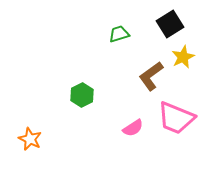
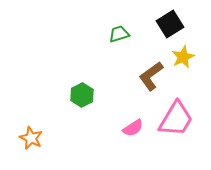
pink trapezoid: moved 1 px down; rotated 81 degrees counterclockwise
orange star: moved 1 px right, 1 px up
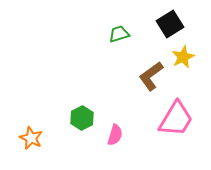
green hexagon: moved 23 px down
pink semicircle: moved 18 px left, 7 px down; rotated 40 degrees counterclockwise
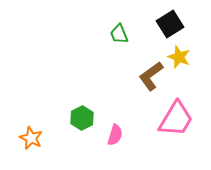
green trapezoid: rotated 95 degrees counterclockwise
yellow star: moved 4 px left; rotated 25 degrees counterclockwise
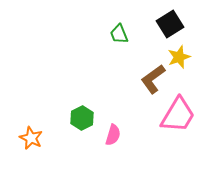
yellow star: rotated 30 degrees clockwise
brown L-shape: moved 2 px right, 3 px down
pink trapezoid: moved 2 px right, 4 px up
pink semicircle: moved 2 px left
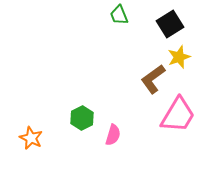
green trapezoid: moved 19 px up
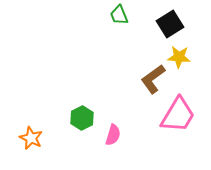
yellow star: rotated 25 degrees clockwise
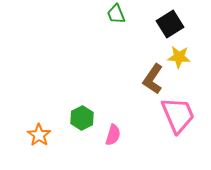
green trapezoid: moved 3 px left, 1 px up
brown L-shape: rotated 20 degrees counterclockwise
pink trapezoid: rotated 54 degrees counterclockwise
orange star: moved 8 px right, 3 px up; rotated 10 degrees clockwise
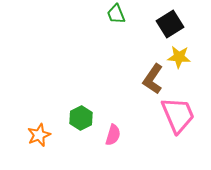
green hexagon: moved 1 px left
orange star: rotated 15 degrees clockwise
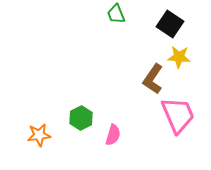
black square: rotated 24 degrees counterclockwise
orange star: rotated 15 degrees clockwise
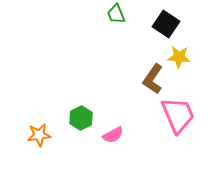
black square: moved 4 px left
pink semicircle: rotated 45 degrees clockwise
